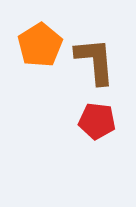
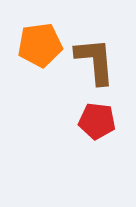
orange pentagon: rotated 24 degrees clockwise
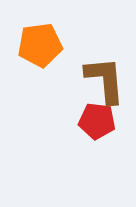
brown L-shape: moved 10 px right, 19 px down
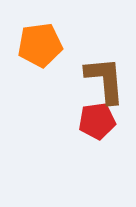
red pentagon: rotated 15 degrees counterclockwise
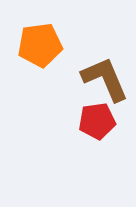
brown L-shape: moved 1 px up; rotated 18 degrees counterclockwise
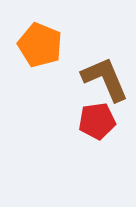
orange pentagon: rotated 30 degrees clockwise
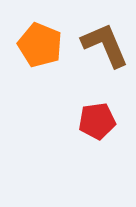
brown L-shape: moved 34 px up
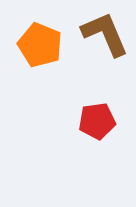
brown L-shape: moved 11 px up
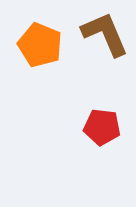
red pentagon: moved 5 px right, 6 px down; rotated 15 degrees clockwise
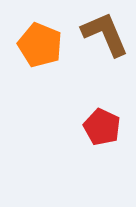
red pentagon: rotated 18 degrees clockwise
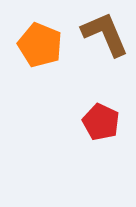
red pentagon: moved 1 px left, 5 px up
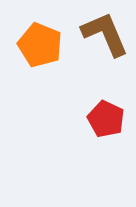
red pentagon: moved 5 px right, 3 px up
